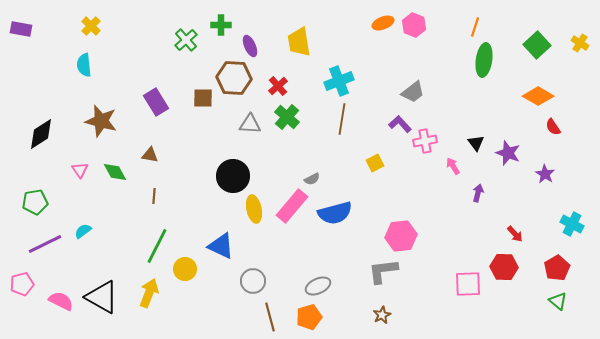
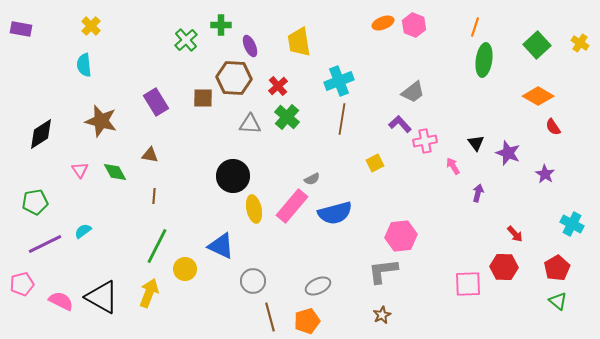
orange pentagon at (309, 317): moved 2 px left, 4 px down
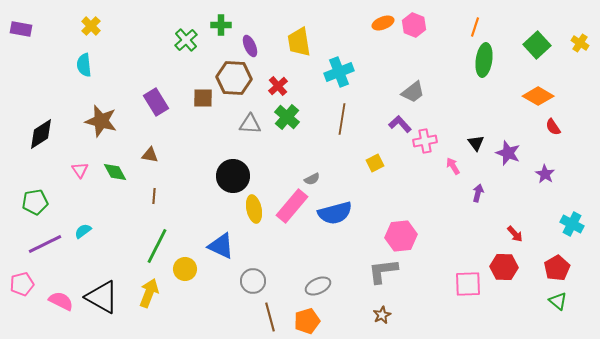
cyan cross at (339, 81): moved 9 px up
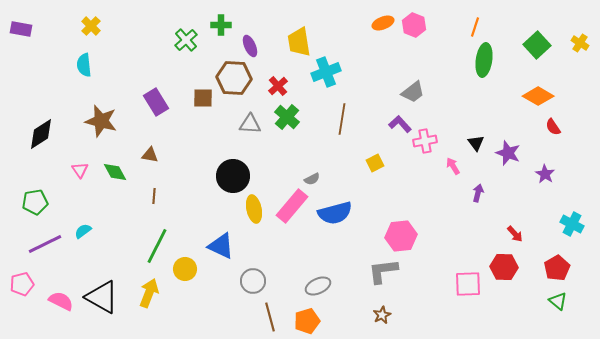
cyan cross at (339, 72): moved 13 px left
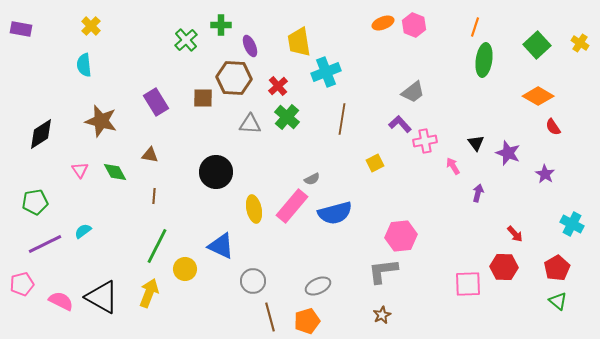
black circle at (233, 176): moved 17 px left, 4 px up
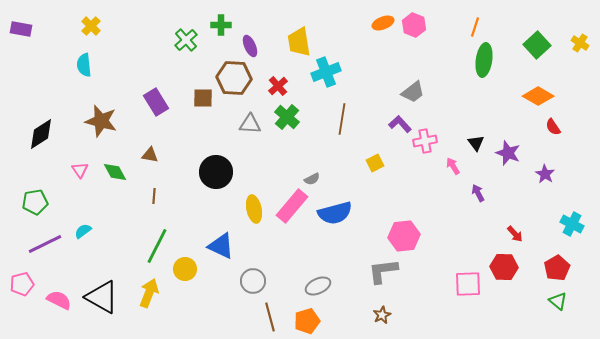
purple arrow at (478, 193): rotated 42 degrees counterclockwise
pink hexagon at (401, 236): moved 3 px right
pink semicircle at (61, 301): moved 2 px left, 1 px up
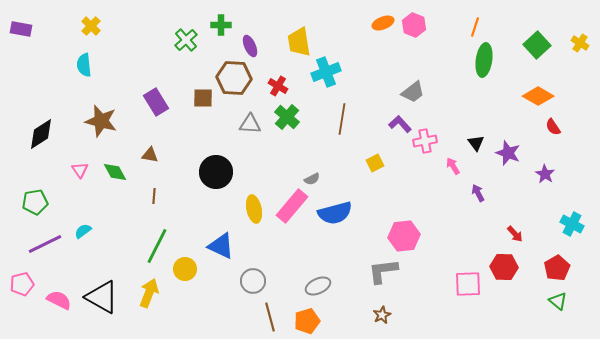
red cross at (278, 86): rotated 18 degrees counterclockwise
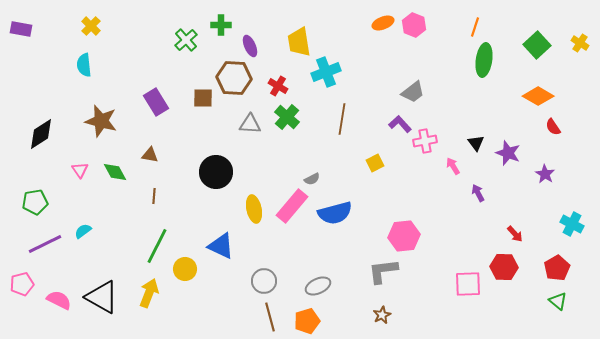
gray circle at (253, 281): moved 11 px right
